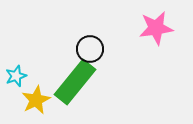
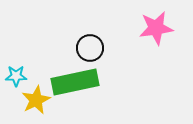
black circle: moved 1 px up
cyan star: rotated 20 degrees clockwise
green rectangle: rotated 39 degrees clockwise
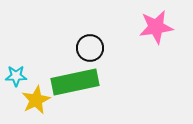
pink star: moved 1 px up
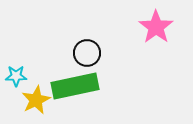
pink star: rotated 28 degrees counterclockwise
black circle: moved 3 px left, 5 px down
green rectangle: moved 4 px down
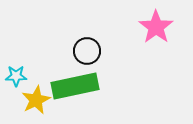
black circle: moved 2 px up
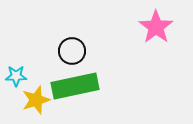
black circle: moved 15 px left
yellow star: rotated 8 degrees clockwise
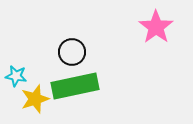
black circle: moved 1 px down
cyan star: rotated 10 degrees clockwise
yellow star: moved 1 px left, 1 px up
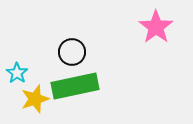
cyan star: moved 1 px right, 3 px up; rotated 25 degrees clockwise
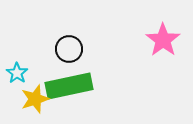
pink star: moved 7 px right, 13 px down
black circle: moved 3 px left, 3 px up
green rectangle: moved 6 px left
